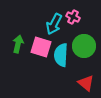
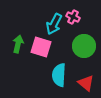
cyan semicircle: moved 2 px left, 20 px down
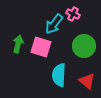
pink cross: moved 3 px up
cyan arrow: rotated 10 degrees clockwise
red triangle: moved 1 px right, 2 px up
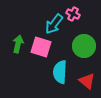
cyan semicircle: moved 1 px right, 3 px up
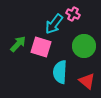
green arrow: rotated 30 degrees clockwise
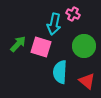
cyan arrow: rotated 25 degrees counterclockwise
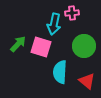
pink cross: moved 1 px left, 1 px up; rotated 32 degrees counterclockwise
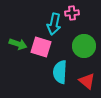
green arrow: rotated 66 degrees clockwise
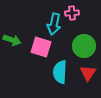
green arrow: moved 6 px left, 4 px up
red triangle: moved 1 px right, 8 px up; rotated 24 degrees clockwise
